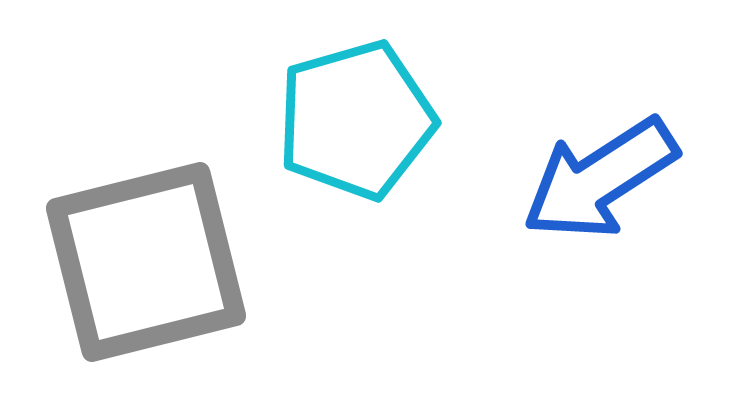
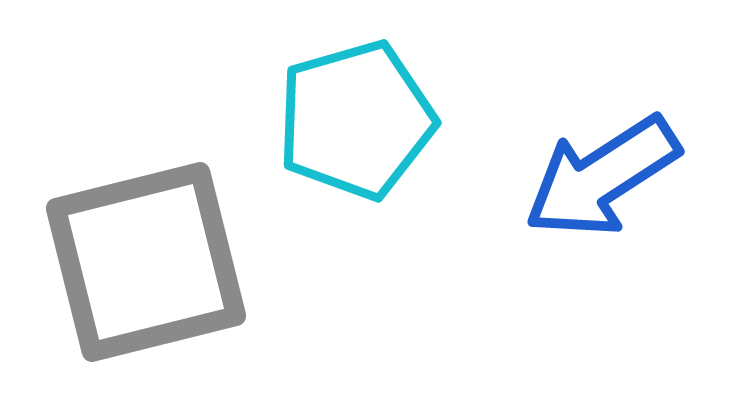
blue arrow: moved 2 px right, 2 px up
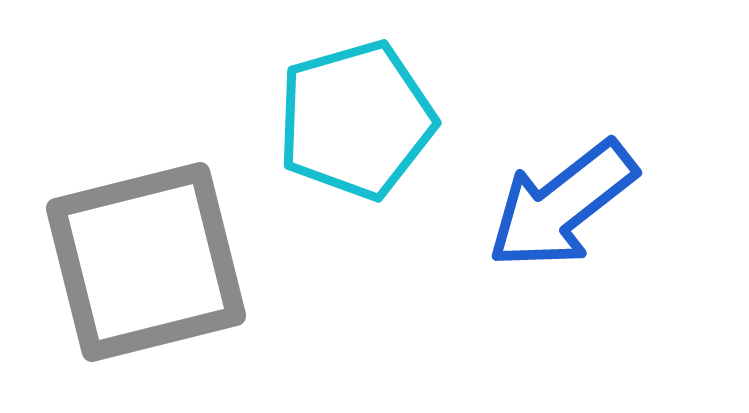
blue arrow: moved 40 px left, 28 px down; rotated 5 degrees counterclockwise
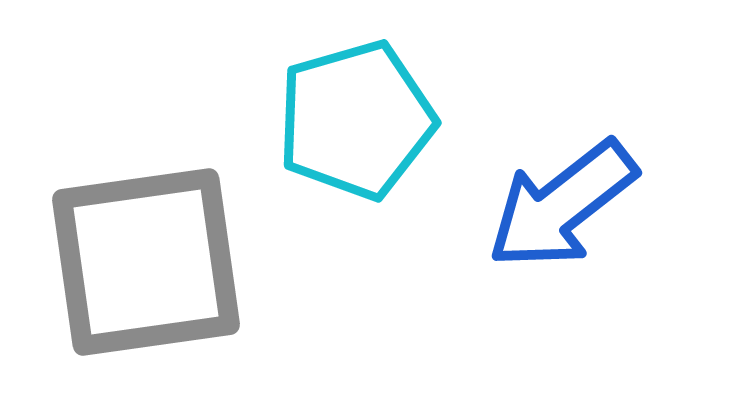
gray square: rotated 6 degrees clockwise
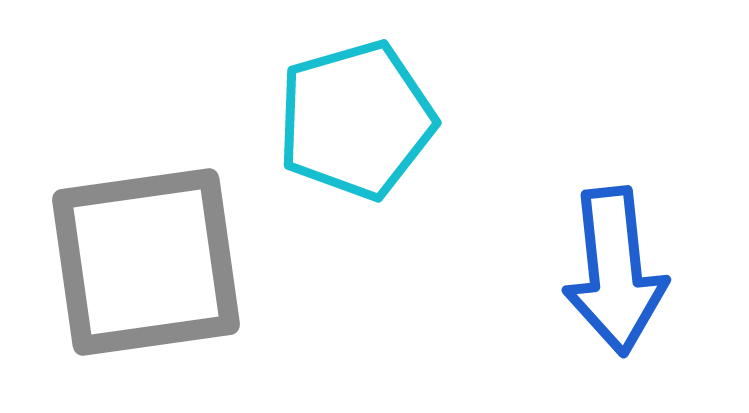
blue arrow: moved 53 px right, 66 px down; rotated 58 degrees counterclockwise
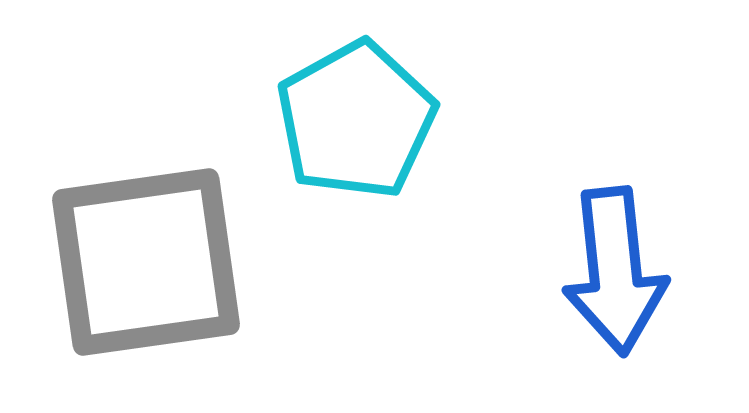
cyan pentagon: rotated 13 degrees counterclockwise
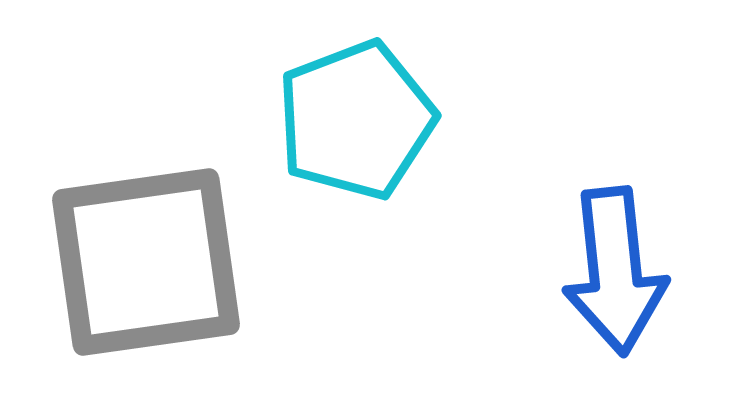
cyan pentagon: rotated 8 degrees clockwise
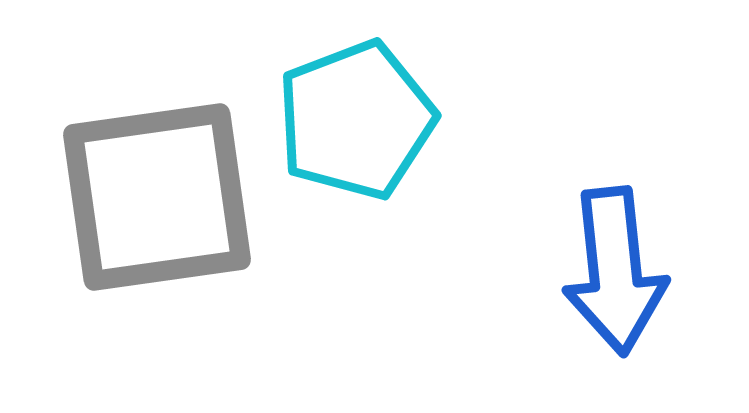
gray square: moved 11 px right, 65 px up
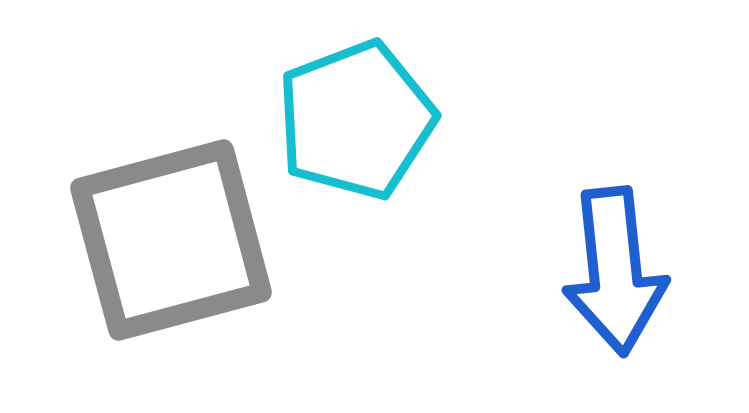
gray square: moved 14 px right, 43 px down; rotated 7 degrees counterclockwise
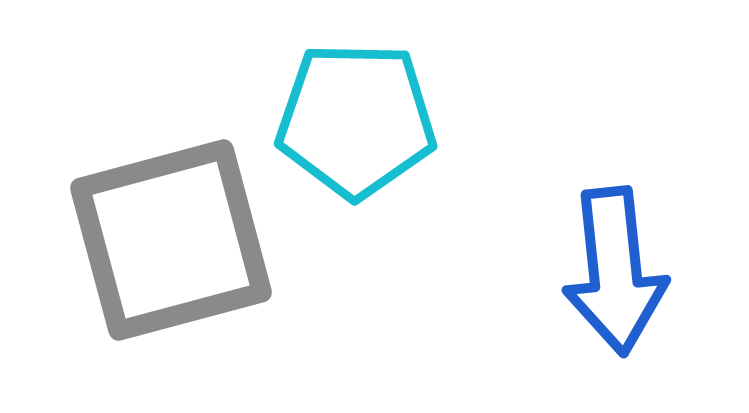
cyan pentagon: rotated 22 degrees clockwise
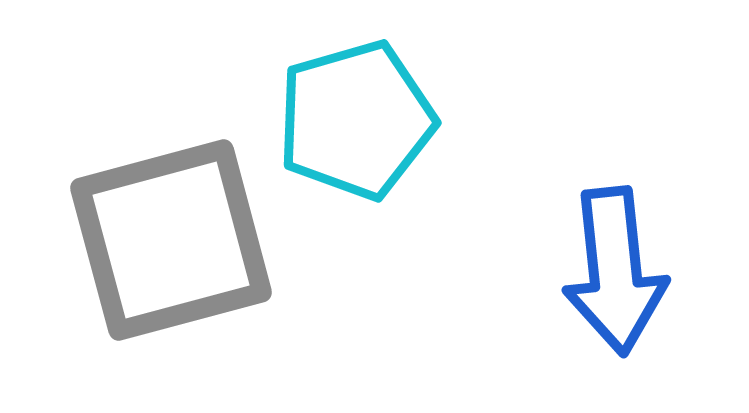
cyan pentagon: rotated 17 degrees counterclockwise
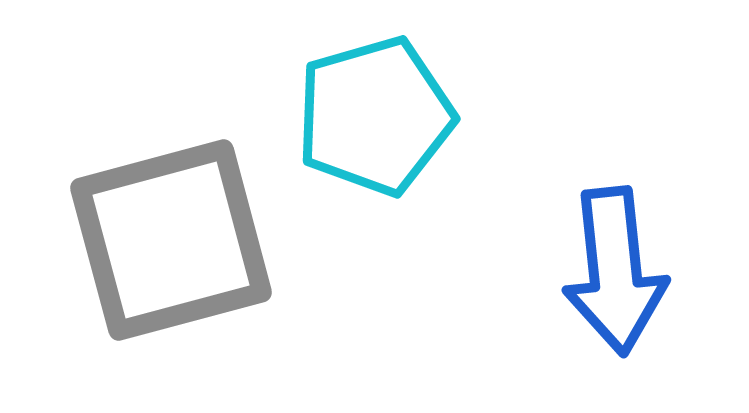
cyan pentagon: moved 19 px right, 4 px up
